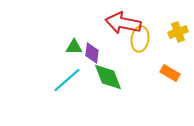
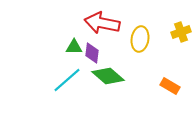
red arrow: moved 21 px left
yellow cross: moved 3 px right
orange rectangle: moved 13 px down
green diamond: moved 1 px up; rotated 28 degrees counterclockwise
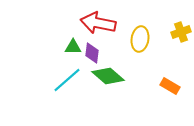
red arrow: moved 4 px left
green triangle: moved 1 px left
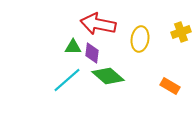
red arrow: moved 1 px down
